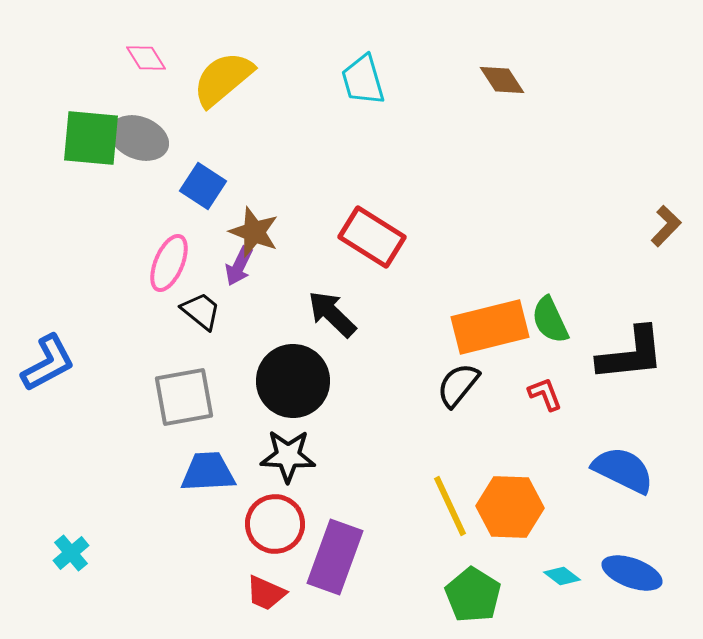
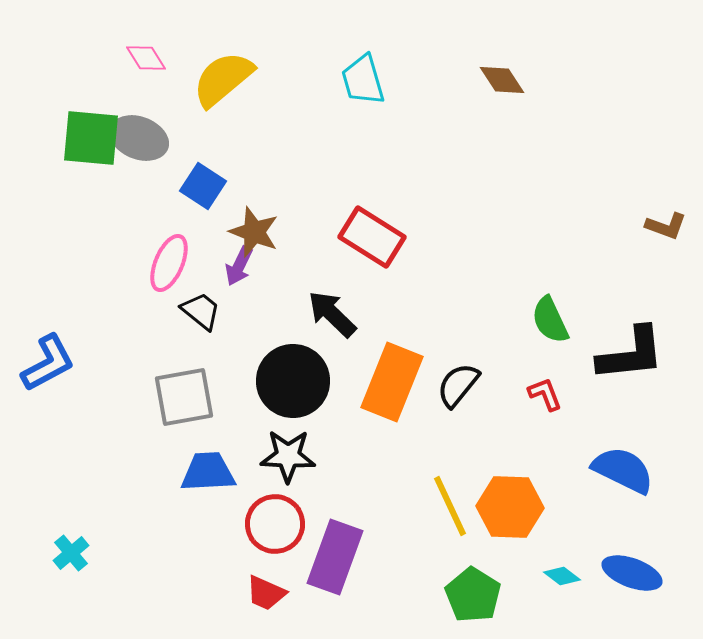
brown L-shape: rotated 66 degrees clockwise
orange rectangle: moved 98 px left, 55 px down; rotated 54 degrees counterclockwise
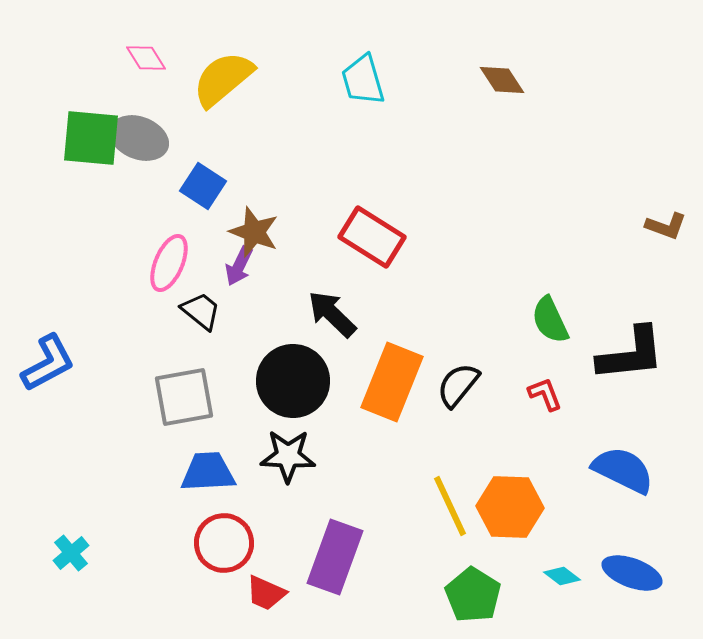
red circle: moved 51 px left, 19 px down
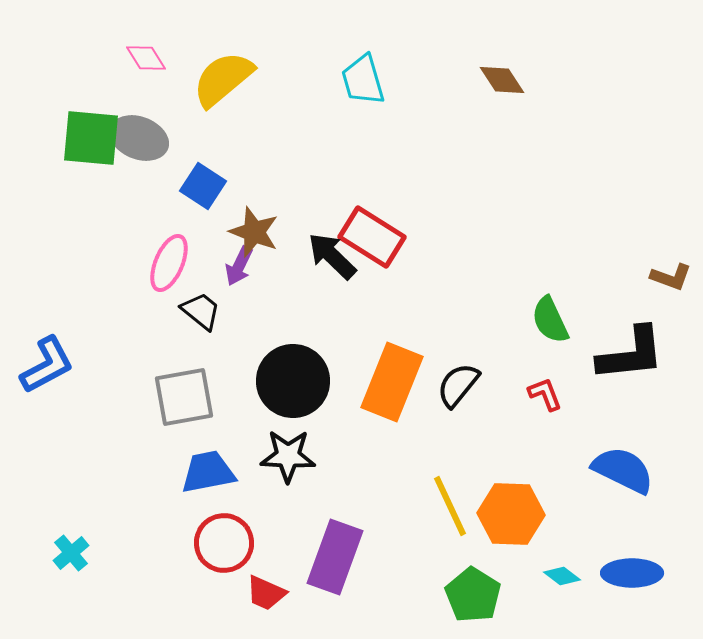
brown L-shape: moved 5 px right, 51 px down
black arrow: moved 58 px up
blue L-shape: moved 1 px left, 2 px down
blue trapezoid: rotated 8 degrees counterclockwise
orange hexagon: moved 1 px right, 7 px down
blue ellipse: rotated 20 degrees counterclockwise
